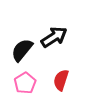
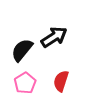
red semicircle: moved 1 px down
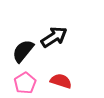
black semicircle: moved 1 px right, 1 px down
red semicircle: rotated 90 degrees clockwise
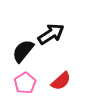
black arrow: moved 3 px left, 3 px up
red semicircle: rotated 120 degrees clockwise
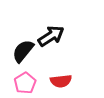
black arrow: moved 2 px down
red semicircle: rotated 35 degrees clockwise
